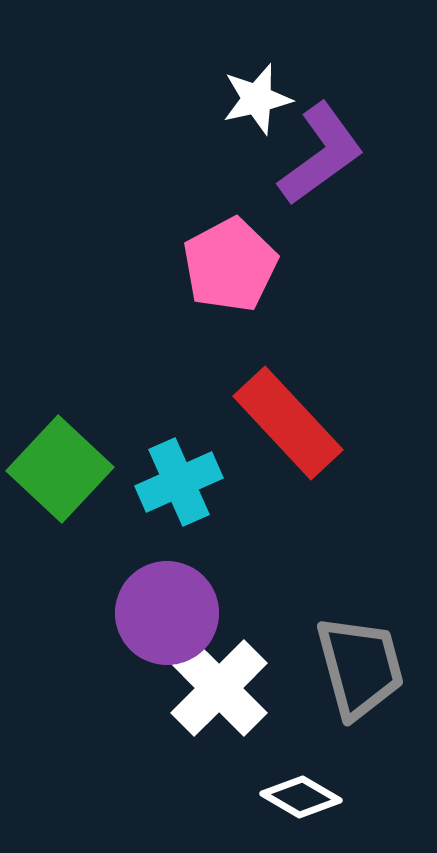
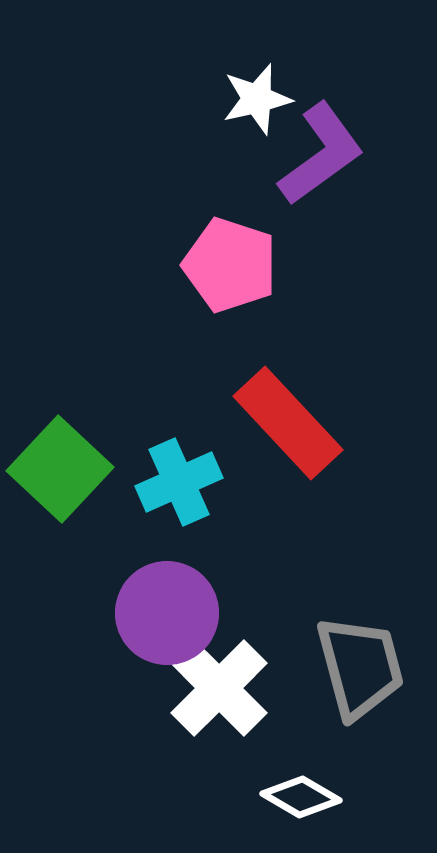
pink pentagon: rotated 26 degrees counterclockwise
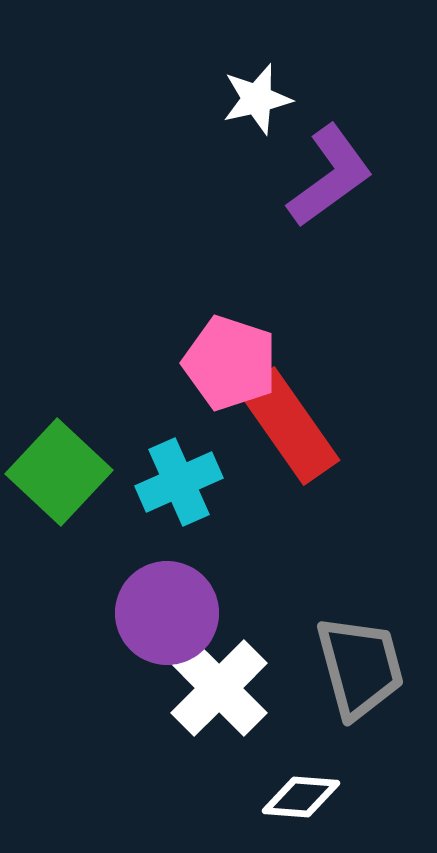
purple L-shape: moved 9 px right, 22 px down
pink pentagon: moved 98 px down
red rectangle: moved 1 px right, 3 px down; rotated 8 degrees clockwise
green square: moved 1 px left, 3 px down
white diamond: rotated 26 degrees counterclockwise
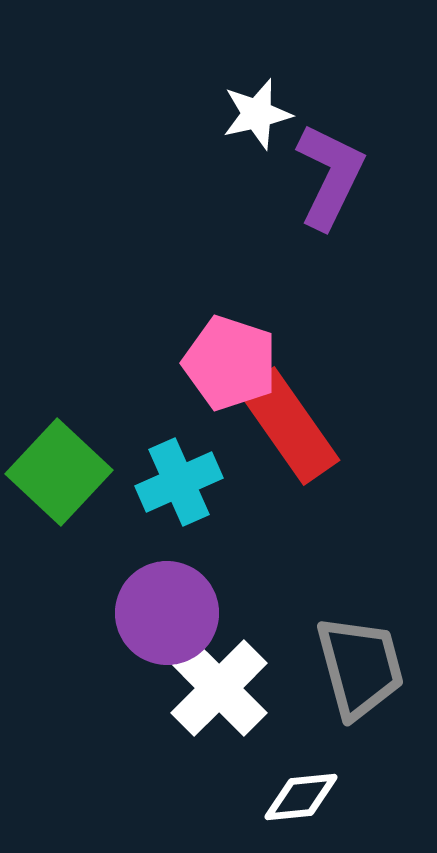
white star: moved 15 px down
purple L-shape: rotated 28 degrees counterclockwise
white diamond: rotated 10 degrees counterclockwise
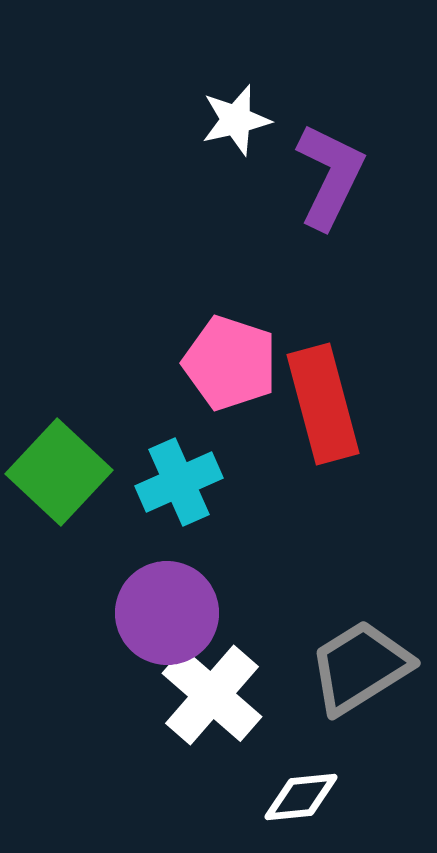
white star: moved 21 px left, 6 px down
red rectangle: moved 34 px right, 22 px up; rotated 20 degrees clockwise
gray trapezoid: rotated 107 degrees counterclockwise
white cross: moved 7 px left, 7 px down; rotated 4 degrees counterclockwise
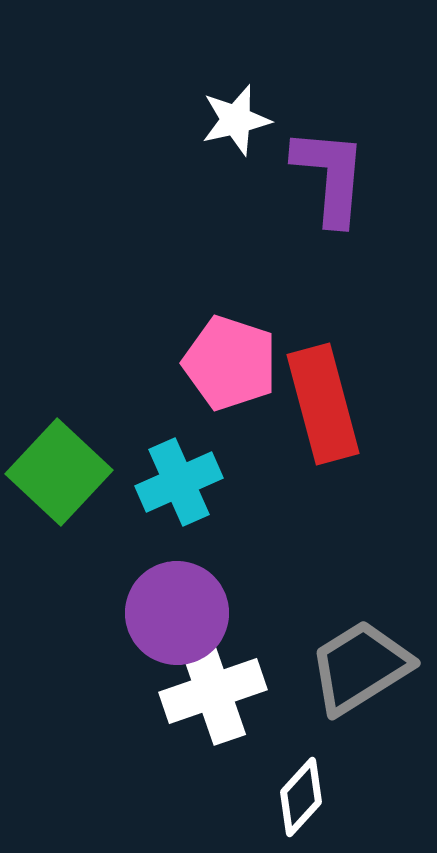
purple L-shape: rotated 21 degrees counterclockwise
purple circle: moved 10 px right
white cross: moved 1 px right, 4 px up; rotated 30 degrees clockwise
white diamond: rotated 42 degrees counterclockwise
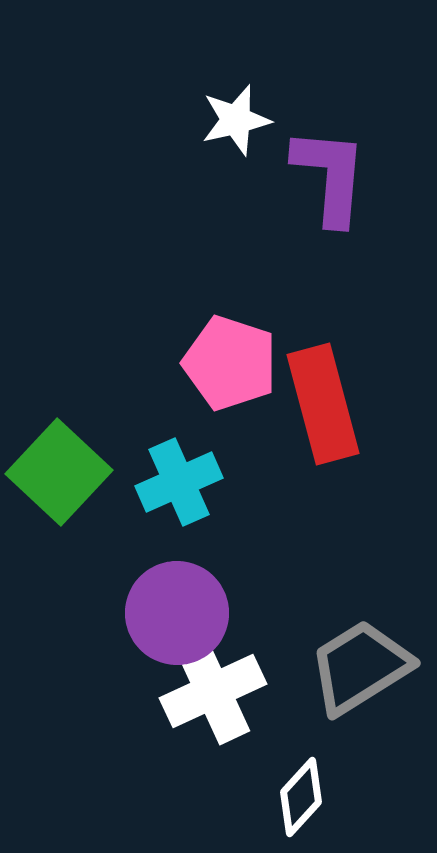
white cross: rotated 6 degrees counterclockwise
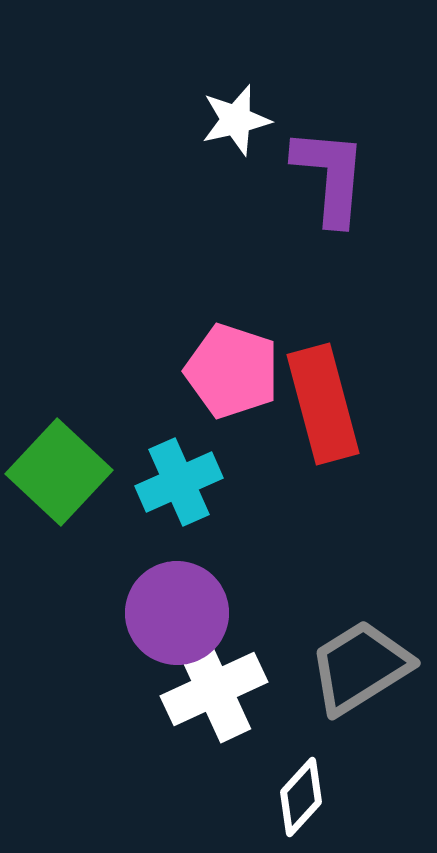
pink pentagon: moved 2 px right, 8 px down
white cross: moved 1 px right, 2 px up
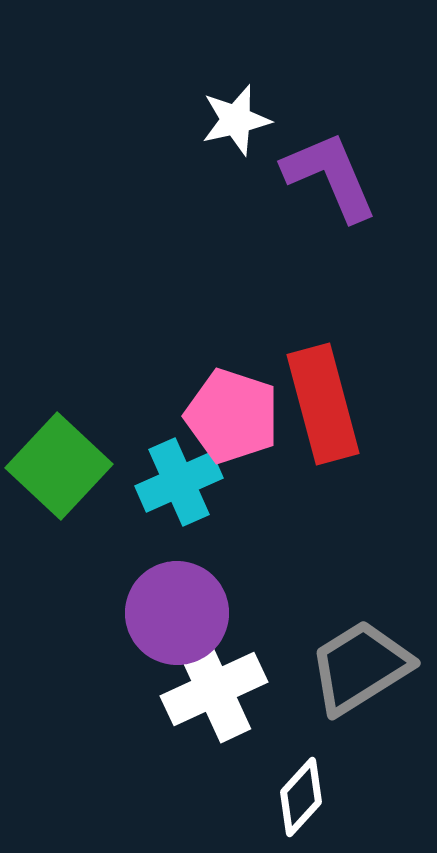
purple L-shape: rotated 28 degrees counterclockwise
pink pentagon: moved 45 px down
green square: moved 6 px up
